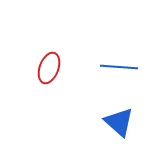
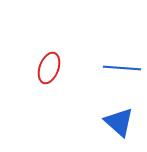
blue line: moved 3 px right, 1 px down
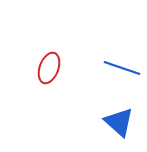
blue line: rotated 15 degrees clockwise
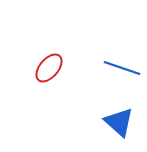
red ellipse: rotated 20 degrees clockwise
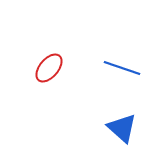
blue triangle: moved 3 px right, 6 px down
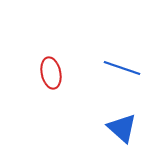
red ellipse: moved 2 px right, 5 px down; rotated 52 degrees counterclockwise
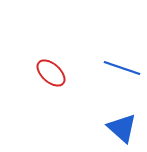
red ellipse: rotated 36 degrees counterclockwise
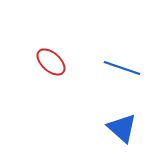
red ellipse: moved 11 px up
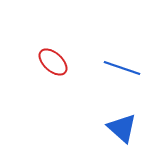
red ellipse: moved 2 px right
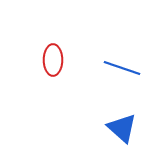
red ellipse: moved 2 px up; rotated 48 degrees clockwise
